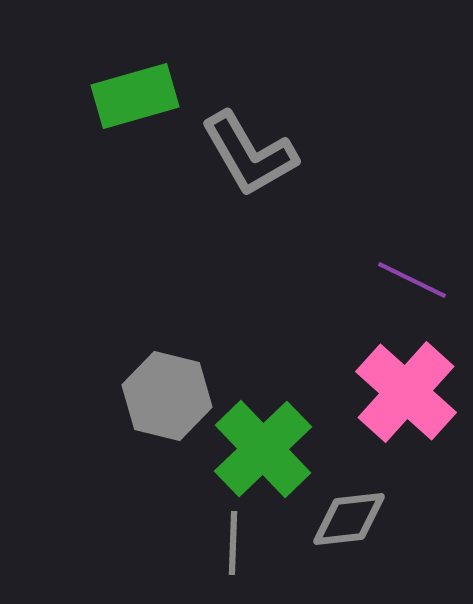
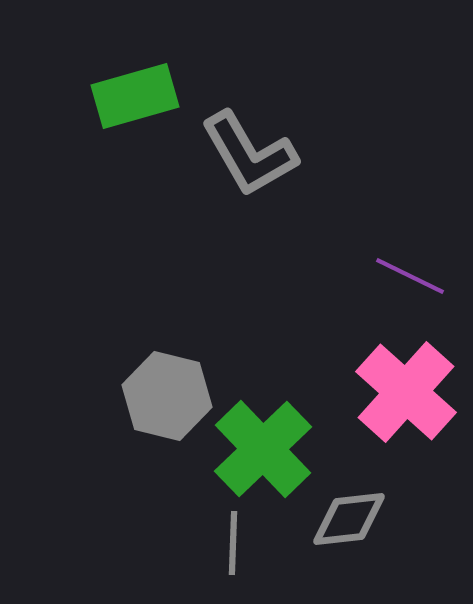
purple line: moved 2 px left, 4 px up
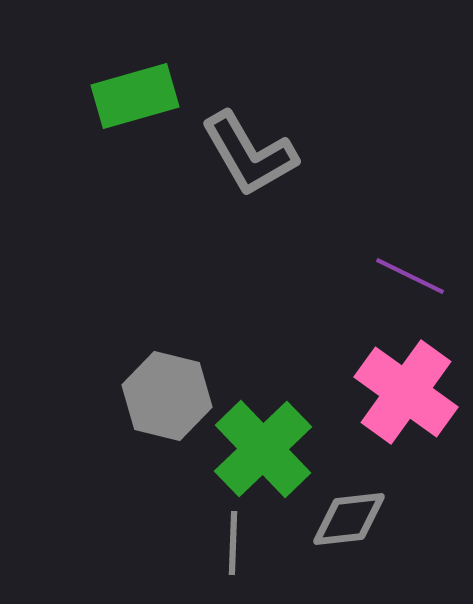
pink cross: rotated 6 degrees counterclockwise
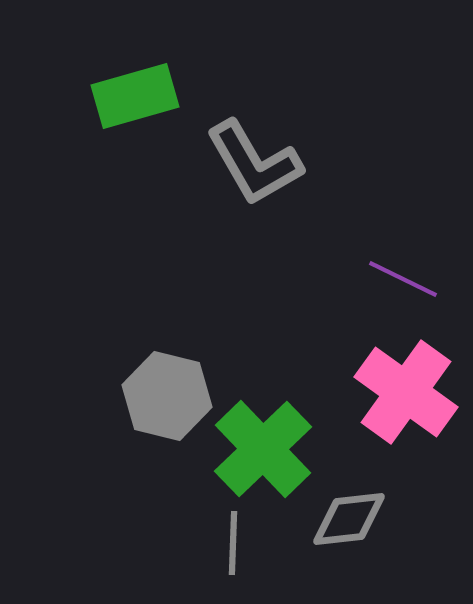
gray L-shape: moved 5 px right, 9 px down
purple line: moved 7 px left, 3 px down
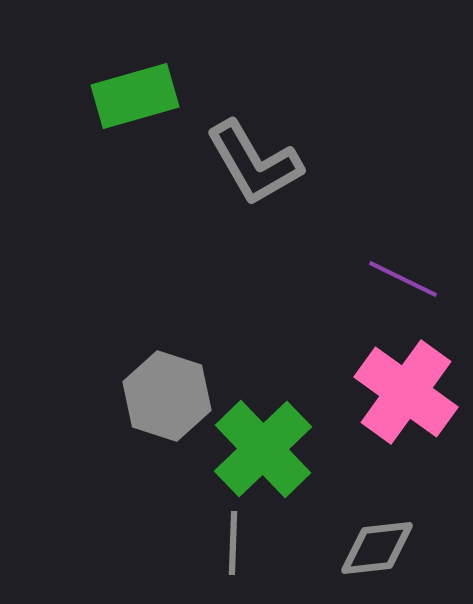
gray hexagon: rotated 4 degrees clockwise
gray diamond: moved 28 px right, 29 px down
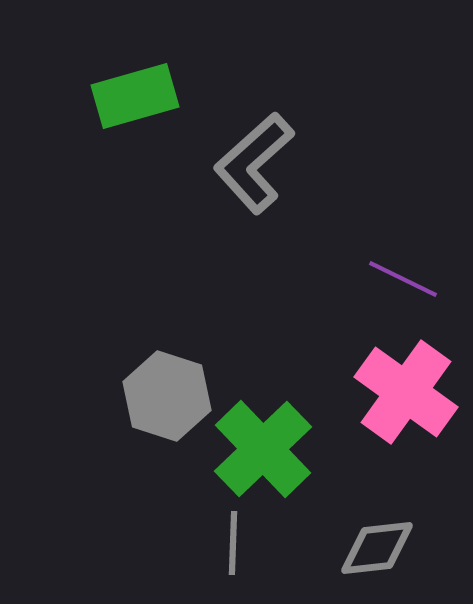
gray L-shape: rotated 78 degrees clockwise
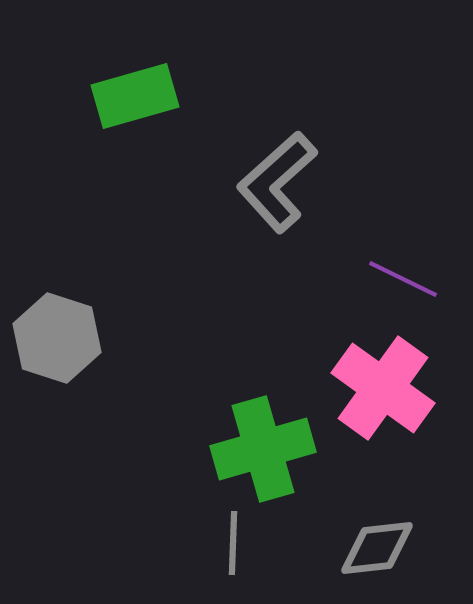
gray L-shape: moved 23 px right, 19 px down
pink cross: moved 23 px left, 4 px up
gray hexagon: moved 110 px left, 58 px up
green cross: rotated 28 degrees clockwise
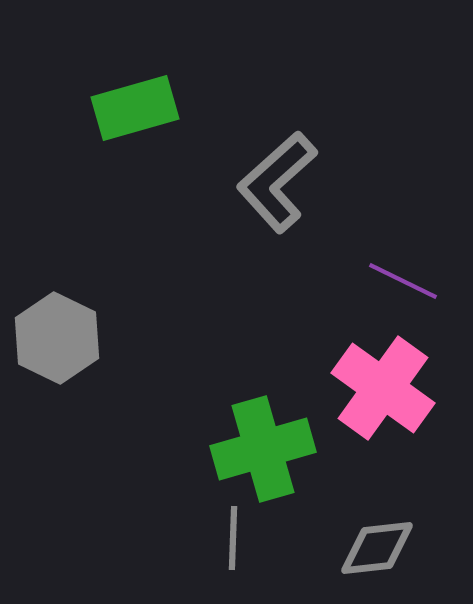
green rectangle: moved 12 px down
purple line: moved 2 px down
gray hexagon: rotated 8 degrees clockwise
gray line: moved 5 px up
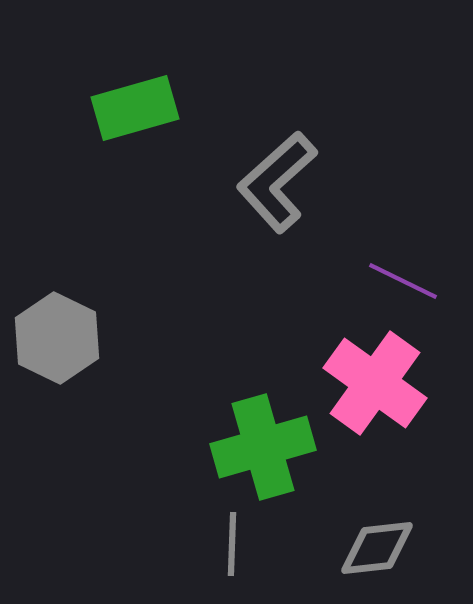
pink cross: moved 8 px left, 5 px up
green cross: moved 2 px up
gray line: moved 1 px left, 6 px down
